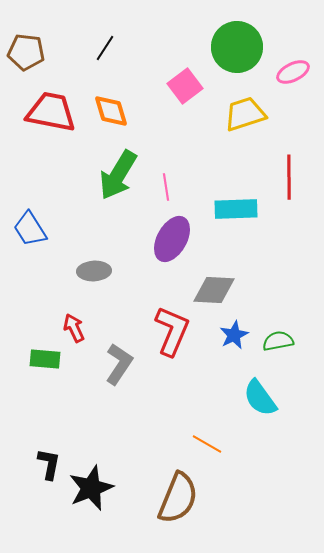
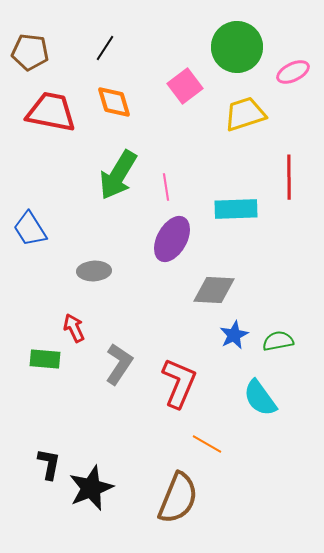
brown pentagon: moved 4 px right
orange diamond: moved 3 px right, 9 px up
red L-shape: moved 7 px right, 52 px down
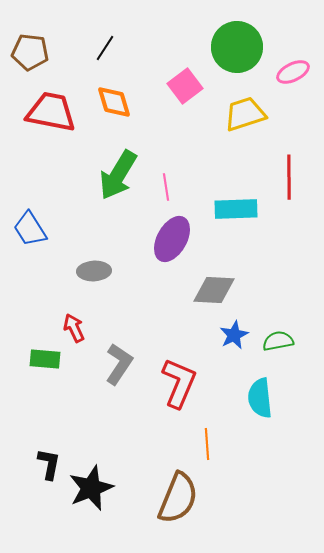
cyan semicircle: rotated 30 degrees clockwise
orange line: rotated 56 degrees clockwise
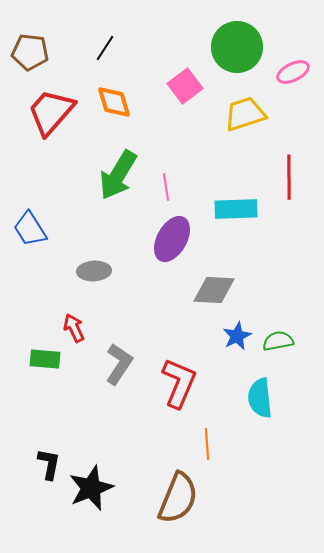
red trapezoid: rotated 60 degrees counterclockwise
blue star: moved 3 px right, 1 px down
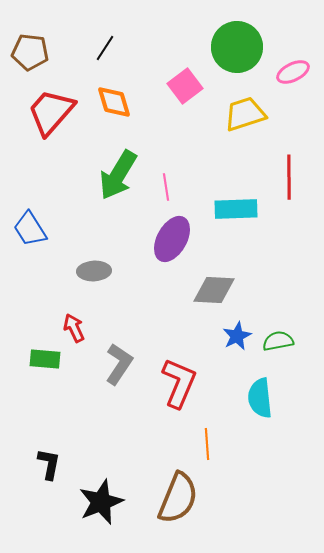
black star: moved 10 px right, 14 px down
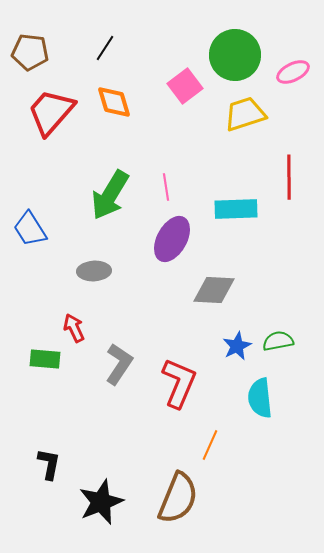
green circle: moved 2 px left, 8 px down
green arrow: moved 8 px left, 20 px down
blue star: moved 10 px down
orange line: moved 3 px right, 1 px down; rotated 28 degrees clockwise
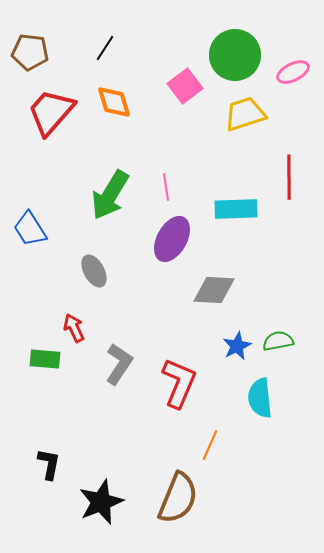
gray ellipse: rotated 64 degrees clockwise
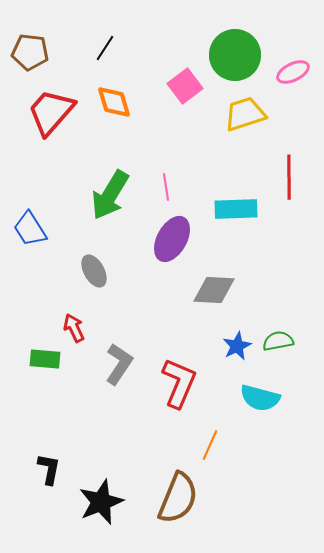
cyan semicircle: rotated 69 degrees counterclockwise
black L-shape: moved 5 px down
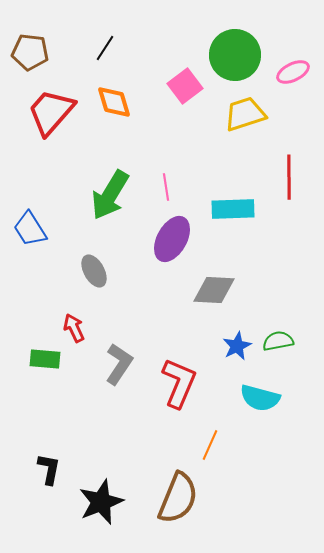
cyan rectangle: moved 3 px left
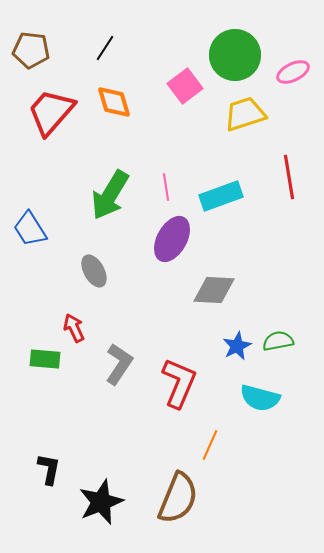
brown pentagon: moved 1 px right, 2 px up
red line: rotated 9 degrees counterclockwise
cyan rectangle: moved 12 px left, 13 px up; rotated 18 degrees counterclockwise
